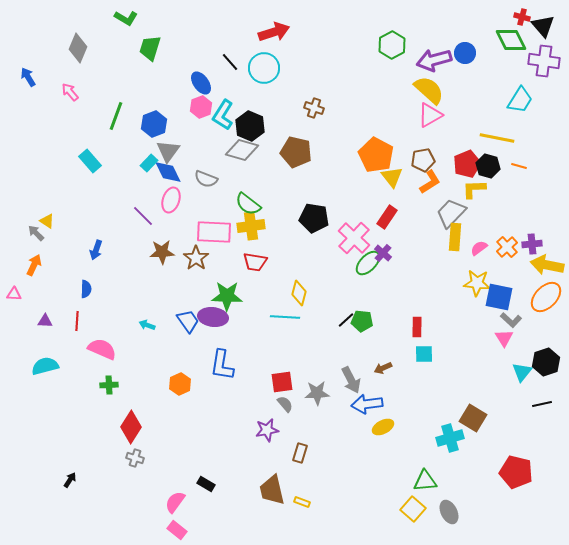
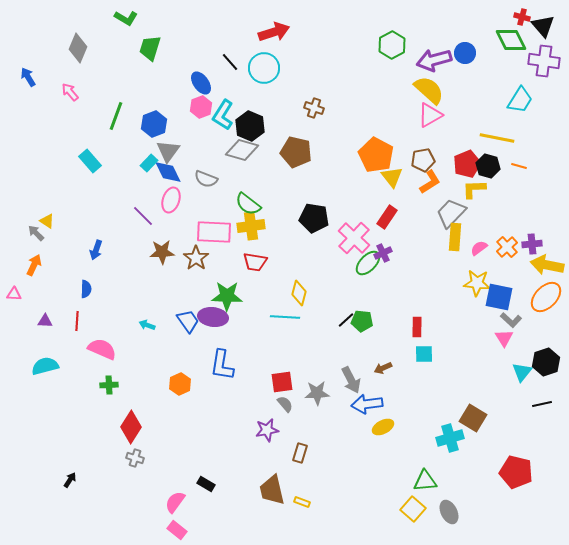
purple cross at (383, 253): rotated 24 degrees clockwise
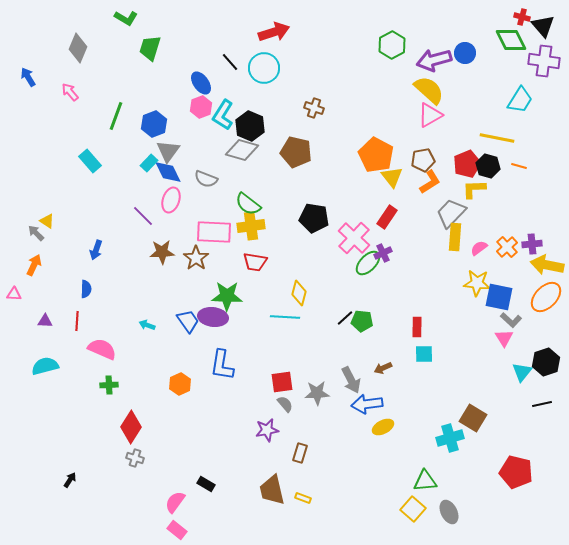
black line at (346, 320): moved 1 px left, 2 px up
yellow rectangle at (302, 502): moved 1 px right, 4 px up
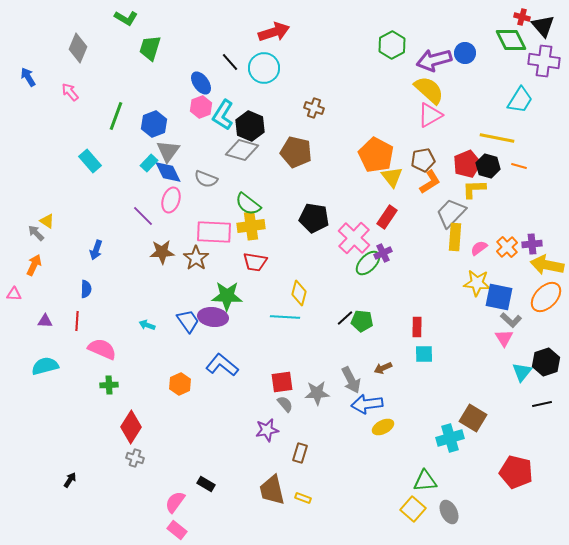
blue L-shape at (222, 365): rotated 120 degrees clockwise
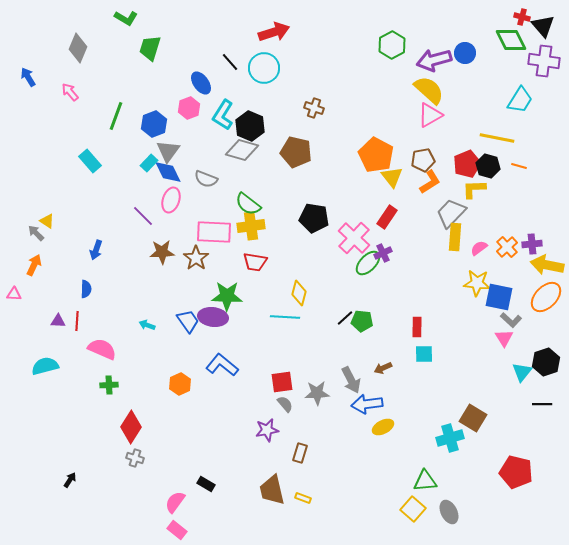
pink hexagon at (201, 107): moved 12 px left, 1 px down
purple triangle at (45, 321): moved 13 px right
black line at (542, 404): rotated 12 degrees clockwise
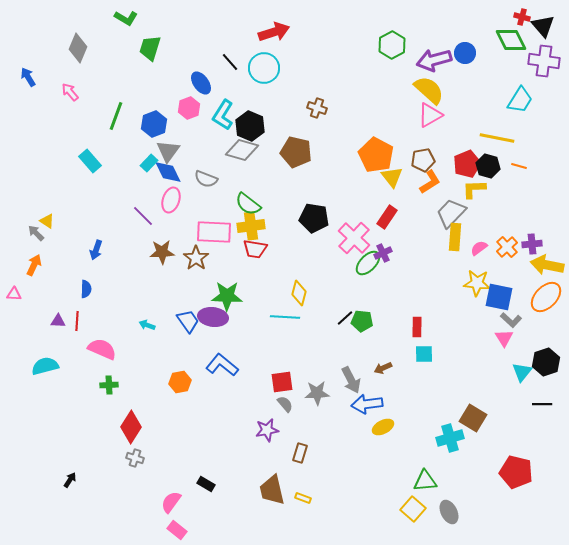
brown cross at (314, 108): moved 3 px right
red trapezoid at (255, 262): moved 13 px up
orange hexagon at (180, 384): moved 2 px up; rotated 15 degrees clockwise
pink semicircle at (175, 502): moved 4 px left
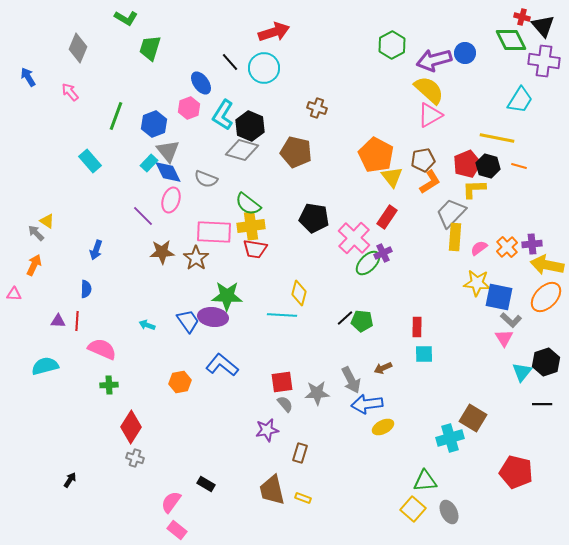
gray triangle at (168, 151): rotated 15 degrees counterclockwise
cyan line at (285, 317): moved 3 px left, 2 px up
